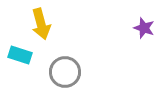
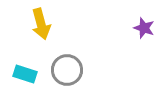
cyan rectangle: moved 5 px right, 19 px down
gray circle: moved 2 px right, 2 px up
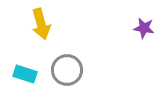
purple star: rotated 10 degrees counterclockwise
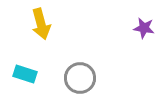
gray circle: moved 13 px right, 8 px down
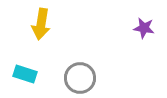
yellow arrow: rotated 24 degrees clockwise
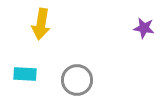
cyan rectangle: rotated 15 degrees counterclockwise
gray circle: moved 3 px left, 2 px down
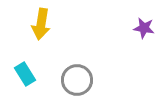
cyan rectangle: rotated 55 degrees clockwise
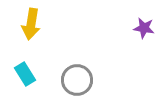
yellow arrow: moved 10 px left
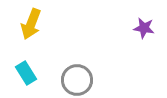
yellow arrow: rotated 12 degrees clockwise
cyan rectangle: moved 1 px right, 1 px up
